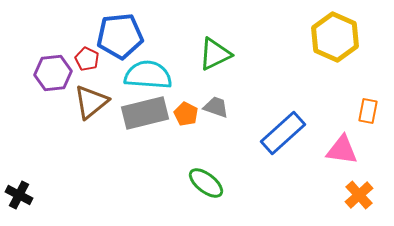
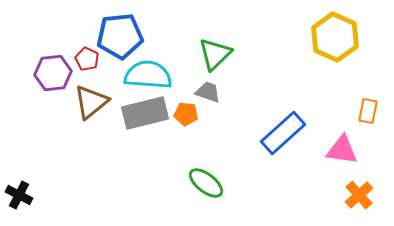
green triangle: rotated 18 degrees counterclockwise
gray trapezoid: moved 8 px left, 15 px up
orange pentagon: rotated 20 degrees counterclockwise
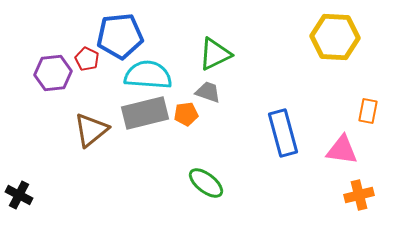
yellow hexagon: rotated 21 degrees counterclockwise
green triangle: rotated 18 degrees clockwise
brown triangle: moved 28 px down
orange pentagon: rotated 15 degrees counterclockwise
blue rectangle: rotated 63 degrees counterclockwise
orange cross: rotated 28 degrees clockwise
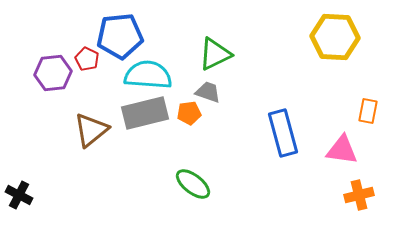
orange pentagon: moved 3 px right, 1 px up
green ellipse: moved 13 px left, 1 px down
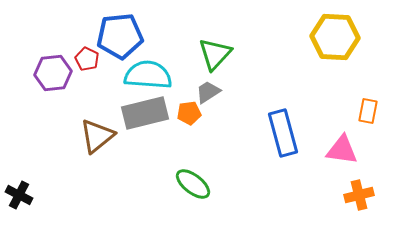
green triangle: rotated 21 degrees counterclockwise
gray trapezoid: rotated 52 degrees counterclockwise
brown triangle: moved 6 px right, 6 px down
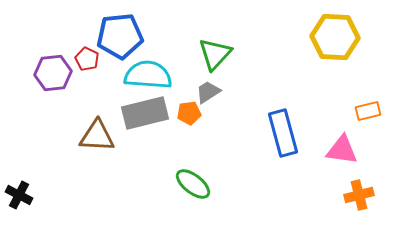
orange rectangle: rotated 65 degrees clockwise
brown triangle: rotated 42 degrees clockwise
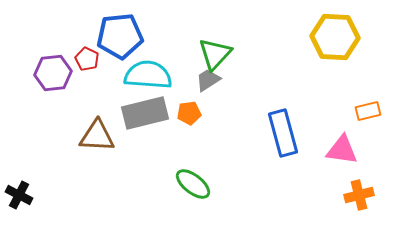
gray trapezoid: moved 12 px up
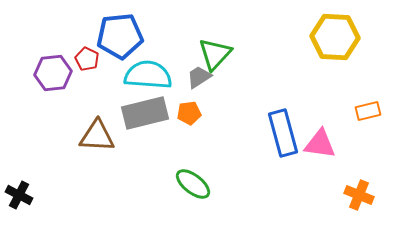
gray trapezoid: moved 9 px left, 3 px up
pink triangle: moved 22 px left, 6 px up
orange cross: rotated 36 degrees clockwise
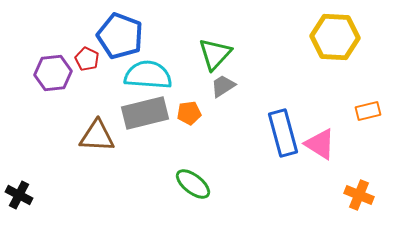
blue pentagon: rotated 27 degrees clockwise
gray trapezoid: moved 24 px right, 9 px down
pink triangle: rotated 24 degrees clockwise
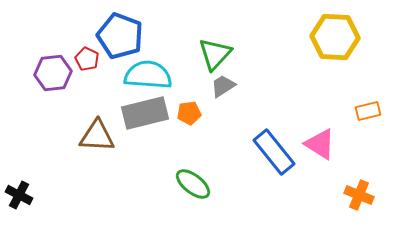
blue rectangle: moved 9 px left, 19 px down; rotated 24 degrees counterclockwise
